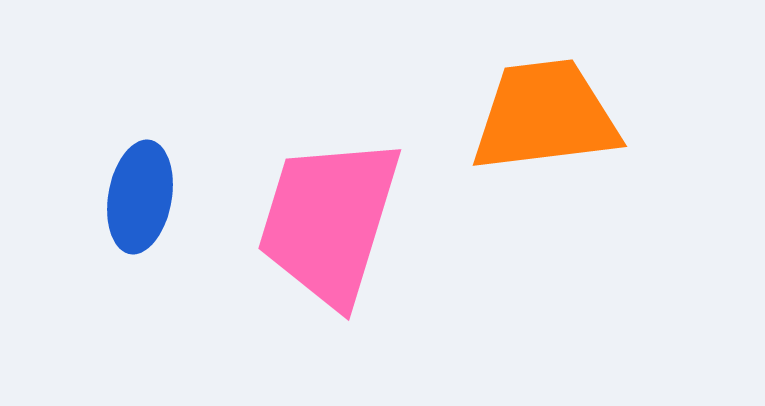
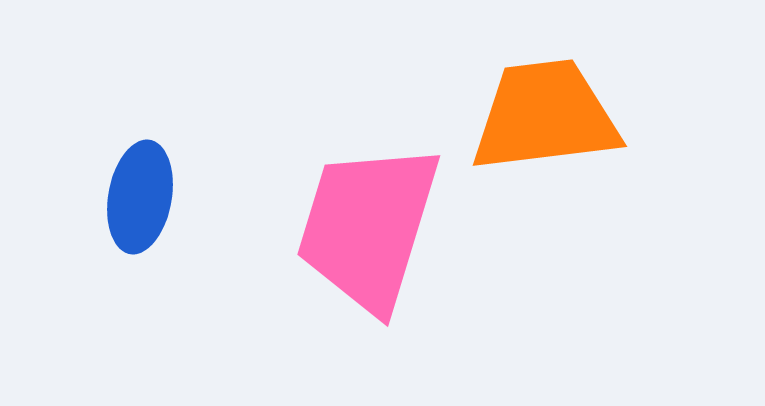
pink trapezoid: moved 39 px right, 6 px down
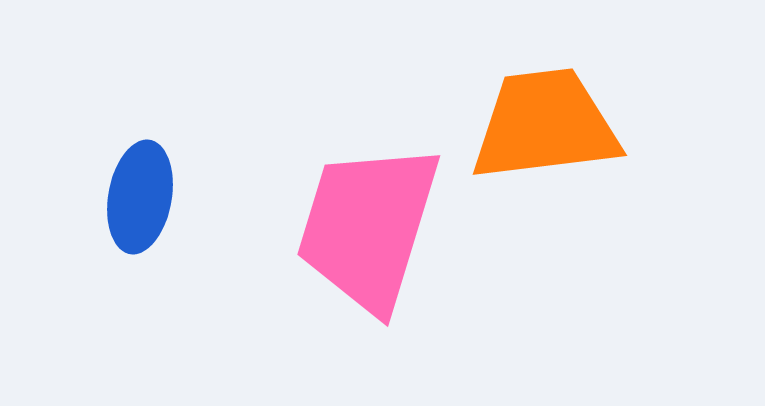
orange trapezoid: moved 9 px down
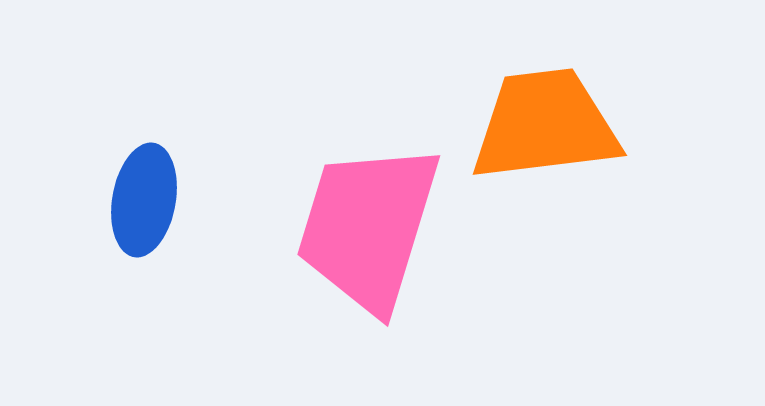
blue ellipse: moved 4 px right, 3 px down
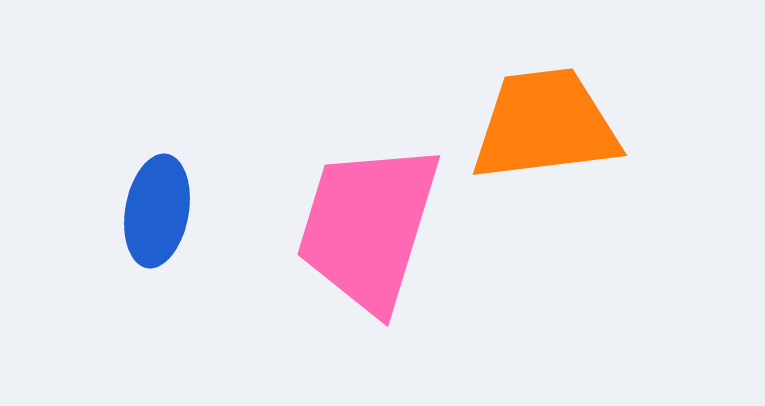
blue ellipse: moved 13 px right, 11 px down
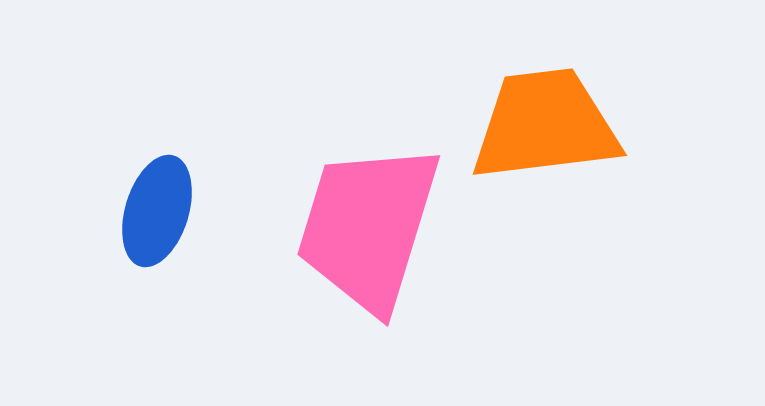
blue ellipse: rotated 7 degrees clockwise
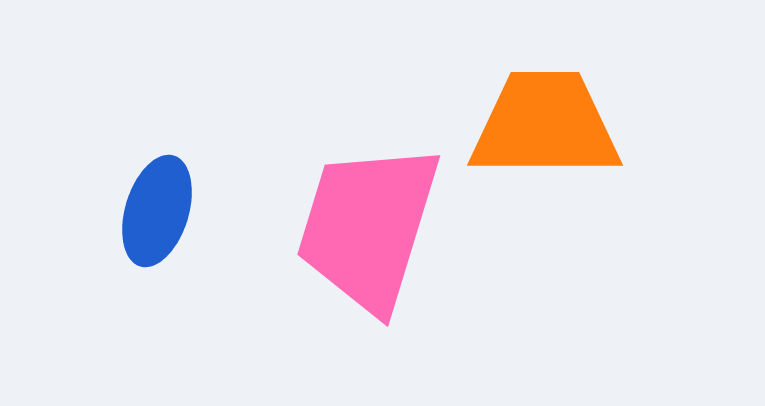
orange trapezoid: rotated 7 degrees clockwise
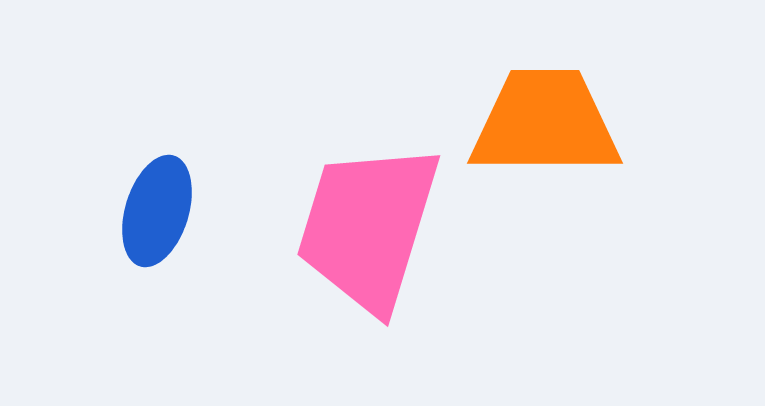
orange trapezoid: moved 2 px up
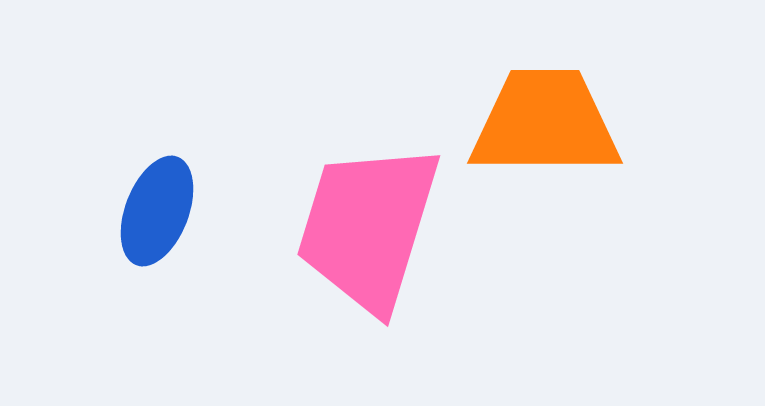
blue ellipse: rotated 4 degrees clockwise
